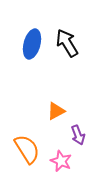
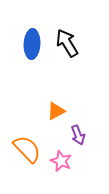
blue ellipse: rotated 12 degrees counterclockwise
orange semicircle: rotated 12 degrees counterclockwise
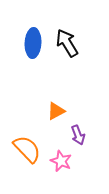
blue ellipse: moved 1 px right, 1 px up
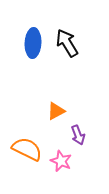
orange semicircle: rotated 20 degrees counterclockwise
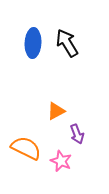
purple arrow: moved 1 px left, 1 px up
orange semicircle: moved 1 px left, 1 px up
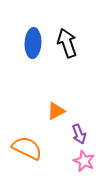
black arrow: rotated 12 degrees clockwise
purple arrow: moved 2 px right
orange semicircle: moved 1 px right
pink star: moved 23 px right
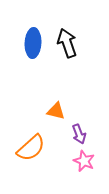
orange triangle: rotated 42 degrees clockwise
orange semicircle: moved 4 px right; rotated 112 degrees clockwise
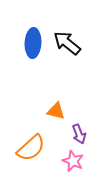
black arrow: rotated 32 degrees counterclockwise
pink star: moved 11 px left
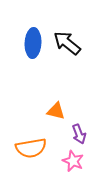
orange semicircle: rotated 32 degrees clockwise
